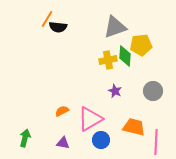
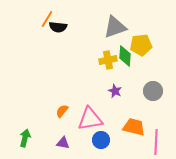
orange semicircle: rotated 24 degrees counterclockwise
pink triangle: rotated 20 degrees clockwise
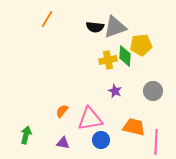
black semicircle: moved 37 px right
green arrow: moved 1 px right, 3 px up
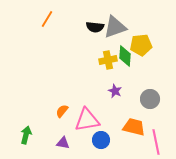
gray circle: moved 3 px left, 8 px down
pink triangle: moved 3 px left, 1 px down
pink line: rotated 15 degrees counterclockwise
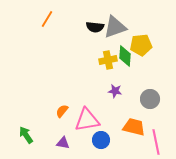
purple star: rotated 16 degrees counterclockwise
green arrow: rotated 48 degrees counterclockwise
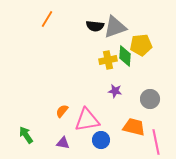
black semicircle: moved 1 px up
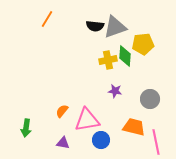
yellow pentagon: moved 2 px right, 1 px up
green arrow: moved 7 px up; rotated 138 degrees counterclockwise
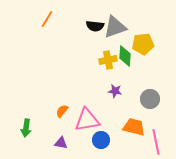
purple triangle: moved 2 px left
